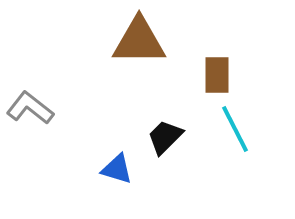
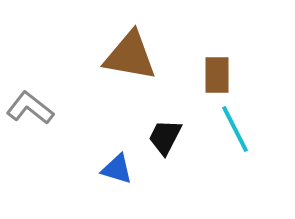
brown triangle: moved 9 px left, 15 px down; rotated 10 degrees clockwise
black trapezoid: rotated 18 degrees counterclockwise
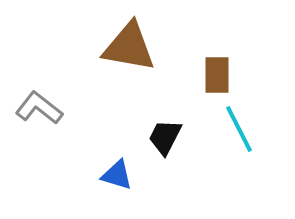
brown triangle: moved 1 px left, 9 px up
gray L-shape: moved 9 px right
cyan line: moved 4 px right
blue triangle: moved 6 px down
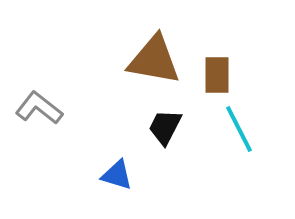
brown triangle: moved 25 px right, 13 px down
black trapezoid: moved 10 px up
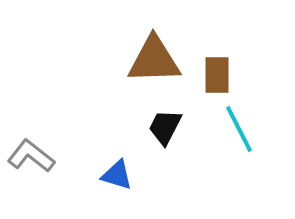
brown triangle: rotated 12 degrees counterclockwise
gray L-shape: moved 8 px left, 48 px down
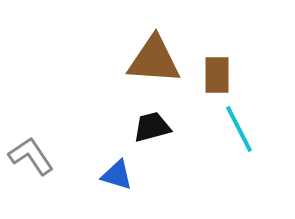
brown triangle: rotated 6 degrees clockwise
black trapezoid: moved 13 px left; rotated 48 degrees clockwise
gray L-shape: rotated 18 degrees clockwise
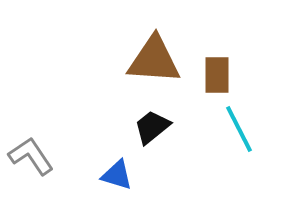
black trapezoid: rotated 24 degrees counterclockwise
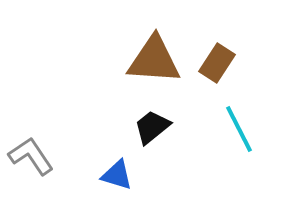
brown rectangle: moved 12 px up; rotated 33 degrees clockwise
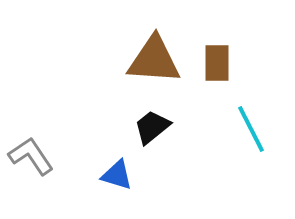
brown rectangle: rotated 33 degrees counterclockwise
cyan line: moved 12 px right
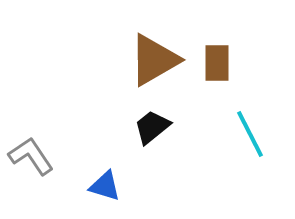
brown triangle: rotated 34 degrees counterclockwise
cyan line: moved 1 px left, 5 px down
blue triangle: moved 12 px left, 11 px down
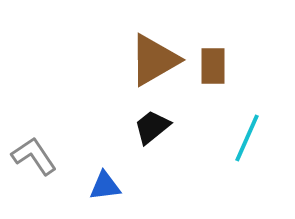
brown rectangle: moved 4 px left, 3 px down
cyan line: moved 3 px left, 4 px down; rotated 51 degrees clockwise
gray L-shape: moved 3 px right
blue triangle: rotated 24 degrees counterclockwise
